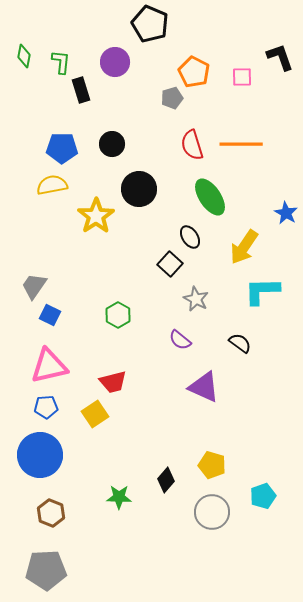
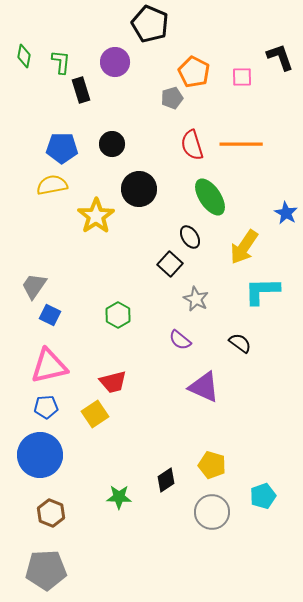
black diamond at (166, 480): rotated 15 degrees clockwise
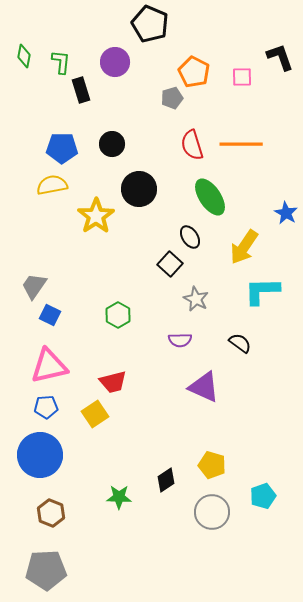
purple semicircle at (180, 340): rotated 40 degrees counterclockwise
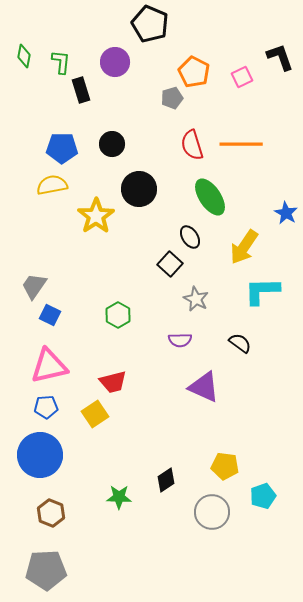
pink square at (242, 77): rotated 25 degrees counterclockwise
yellow pentagon at (212, 465): moved 13 px right, 1 px down; rotated 8 degrees counterclockwise
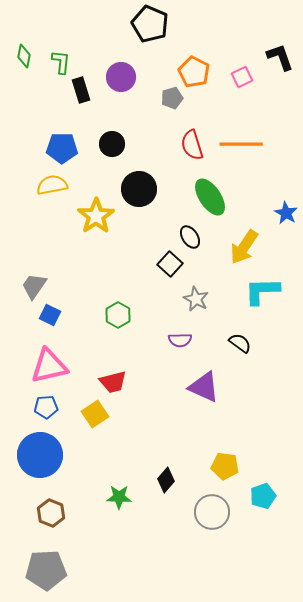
purple circle at (115, 62): moved 6 px right, 15 px down
black diamond at (166, 480): rotated 15 degrees counterclockwise
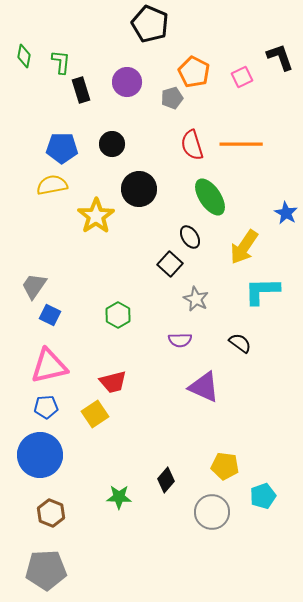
purple circle at (121, 77): moved 6 px right, 5 px down
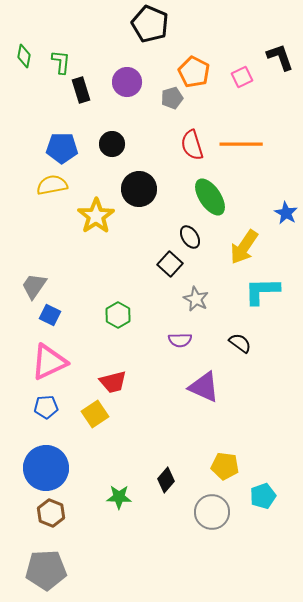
pink triangle at (49, 366): moved 4 px up; rotated 12 degrees counterclockwise
blue circle at (40, 455): moved 6 px right, 13 px down
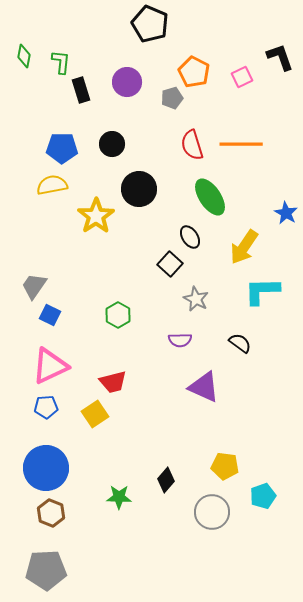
pink triangle at (49, 362): moved 1 px right, 4 px down
